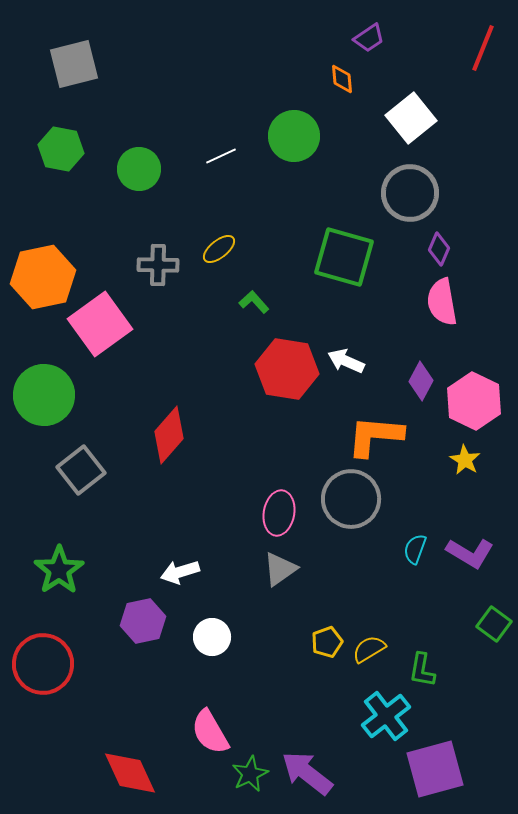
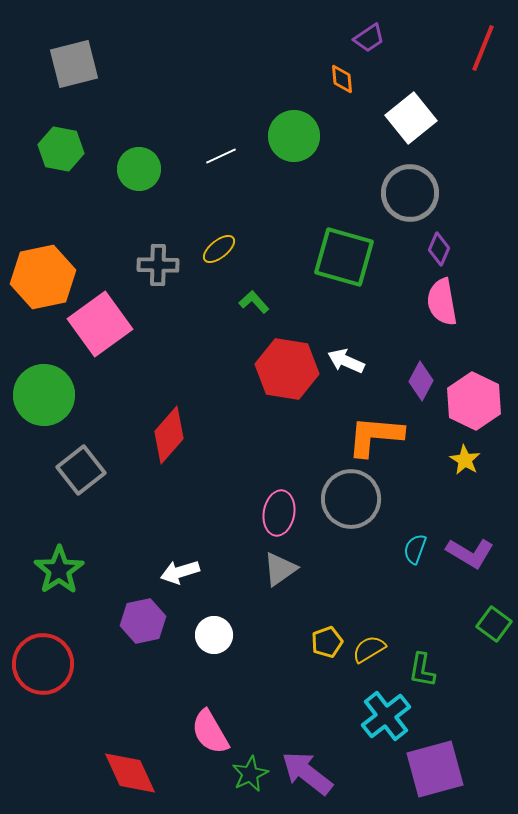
white circle at (212, 637): moved 2 px right, 2 px up
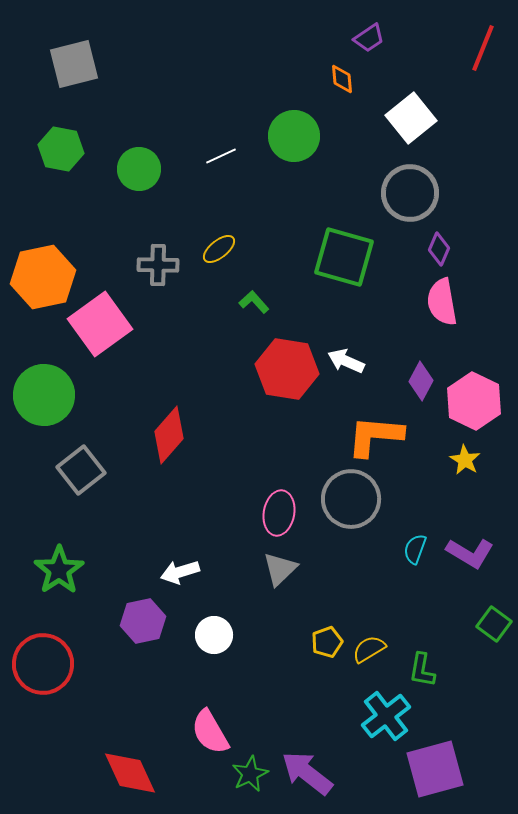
gray triangle at (280, 569): rotated 9 degrees counterclockwise
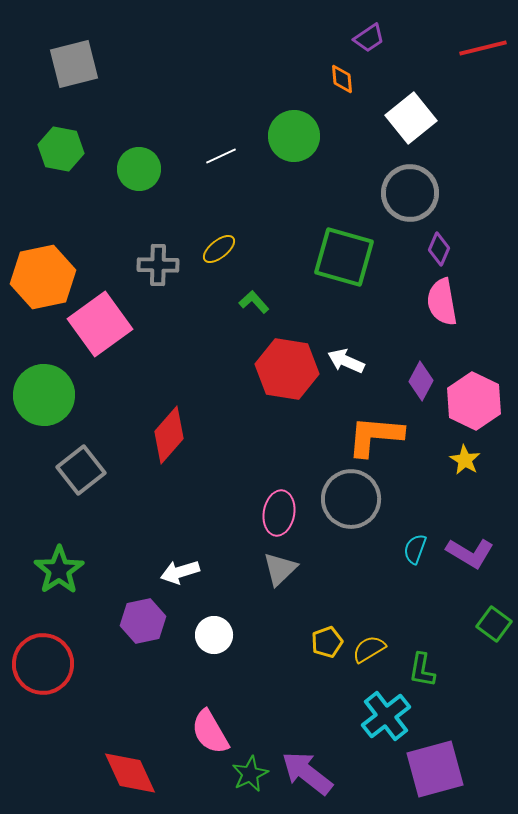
red line at (483, 48): rotated 54 degrees clockwise
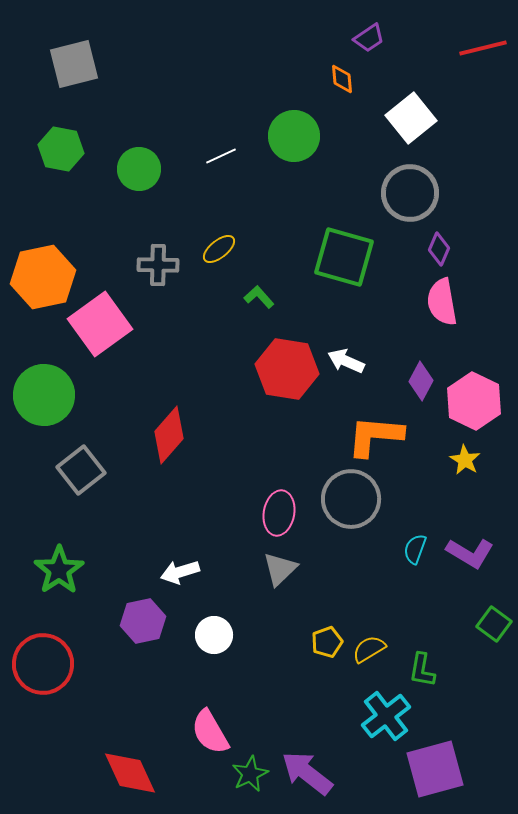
green L-shape at (254, 302): moved 5 px right, 5 px up
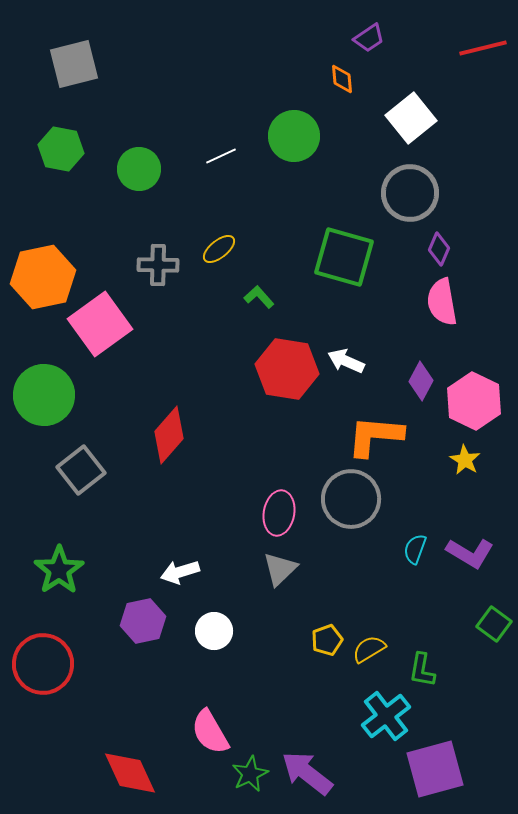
white circle at (214, 635): moved 4 px up
yellow pentagon at (327, 642): moved 2 px up
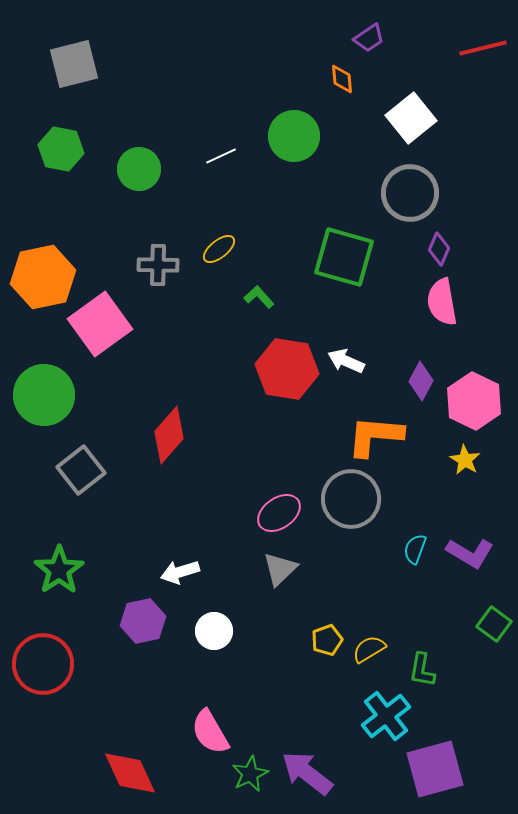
pink ellipse at (279, 513): rotated 45 degrees clockwise
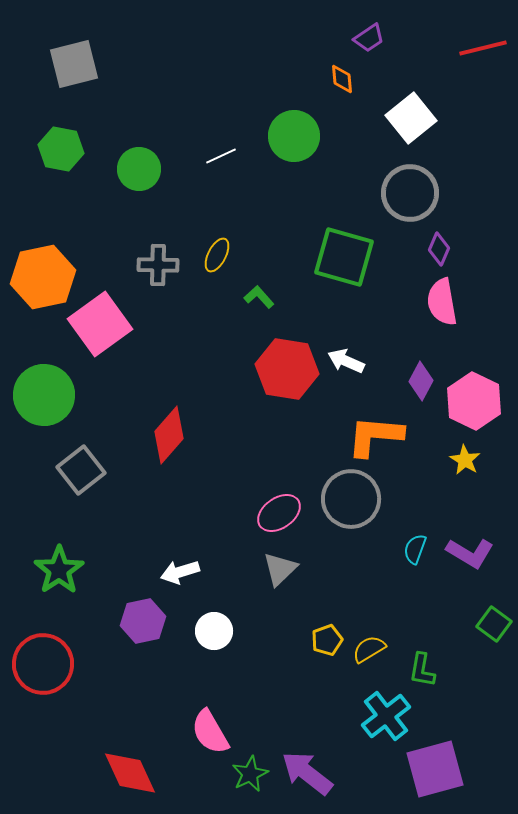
yellow ellipse at (219, 249): moved 2 px left, 6 px down; rotated 24 degrees counterclockwise
